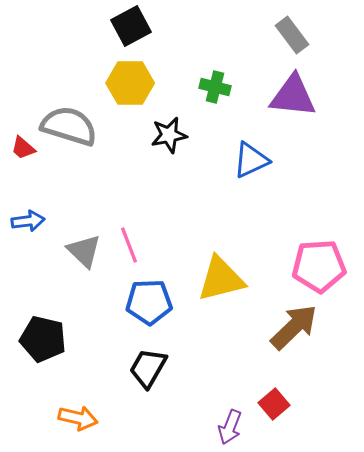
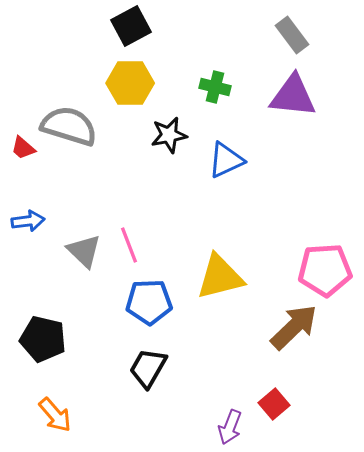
blue triangle: moved 25 px left
pink pentagon: moved 6 px right, 4 px down
yellow triangle: moved 1 px left, 2 px up
orange arrow: moved 23 px left, 3 px up; rotated 36 degrees clockwise
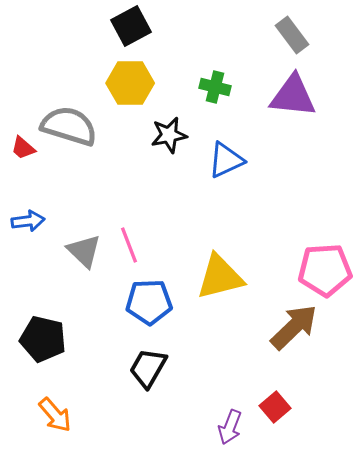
red square: moved 1 px right, 3 px down
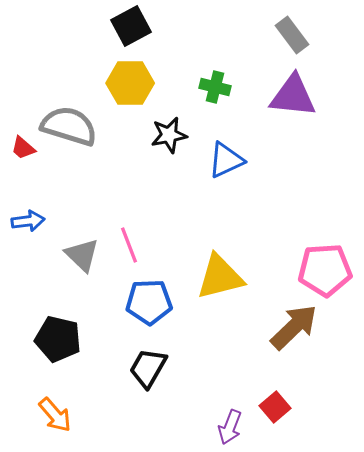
gray triangle: moved 2 px left, 4 px down
black pentagon: moved 15 px right
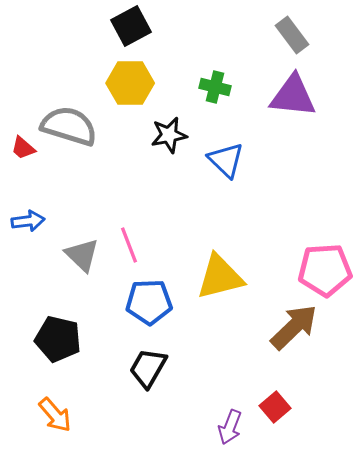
blue triangle: rotated 51 degrees counterclockwise
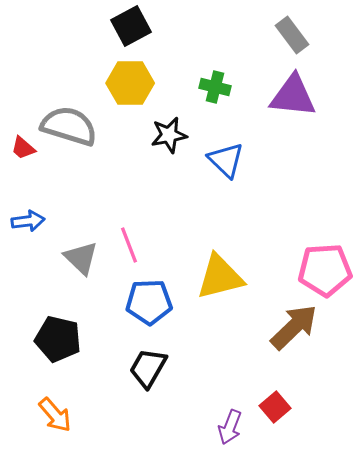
gray triangle: moved 1 px left, 3 px down
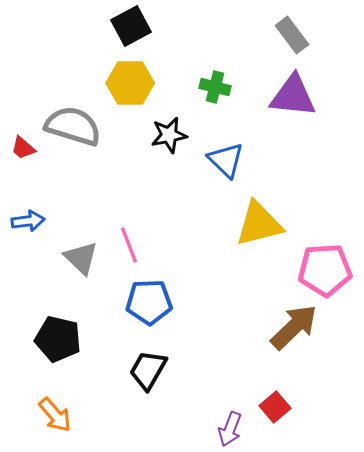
gray semicircle: moved 4 px right
yellow triangle: moved 39 px right, 53 px up
black trapezoid: moved 2 px down
purple arrow: moved 2 px down
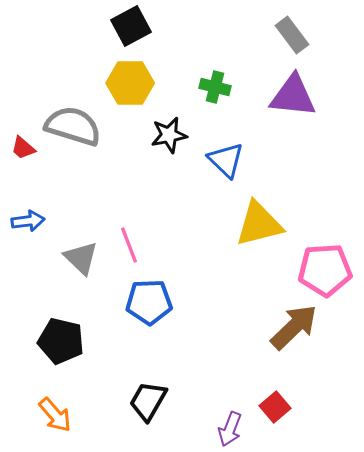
black pentagon: moved 3 px right, 2 px down
black trapezoid: moved 31 px down
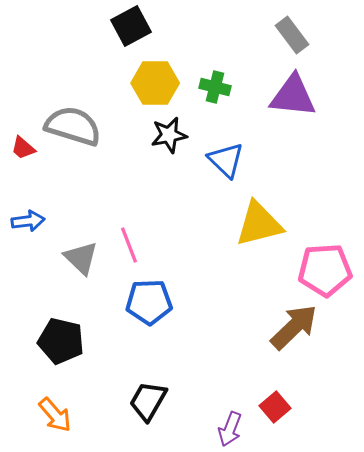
yellow hexagon: moved 25 px right
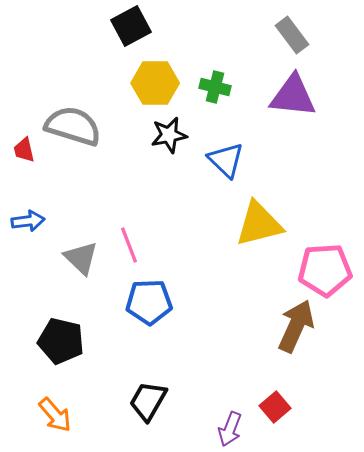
red trapezoid: moved 1 px right, 2 px down; rotated 36 degrees clockwise
brown arrow: moved 2 px right, 1 px up; rotated 22 degrees counterclockwise
